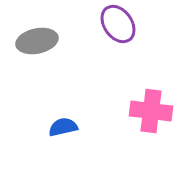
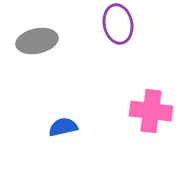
purple ellipse: rotated 24 degrees clockwise
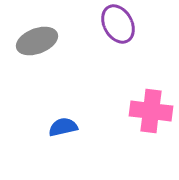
purple ellipse: rotated 18 degrees counterclockwise
gray ellipse: rotated 9 degrees counterclockwise
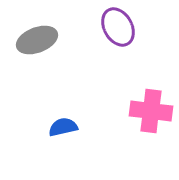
purple ellipse: moved 3 px down
gray ellipse: moved 1 px up
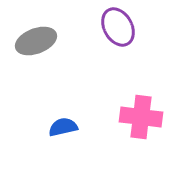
gray ellipse: moved 1 px left, 1 px down
pink cross: moved 10 px left, 6 px down
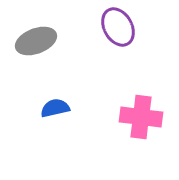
blue semicircle: moved 8 px left, 19 px up
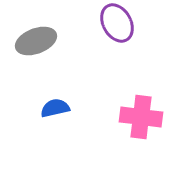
purple ellipse: moved 1 px left, 4 px up
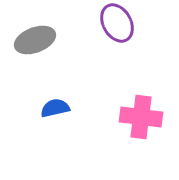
gray ellipse: moved 1 px left, 1 px up
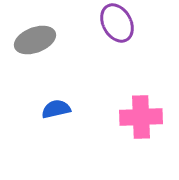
blue semicircle: moved 1 px right, 1 px down
pink cross: rotated 9 degrees counterclockwise
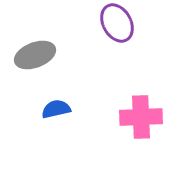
gray ellipse: moved 15 px down
